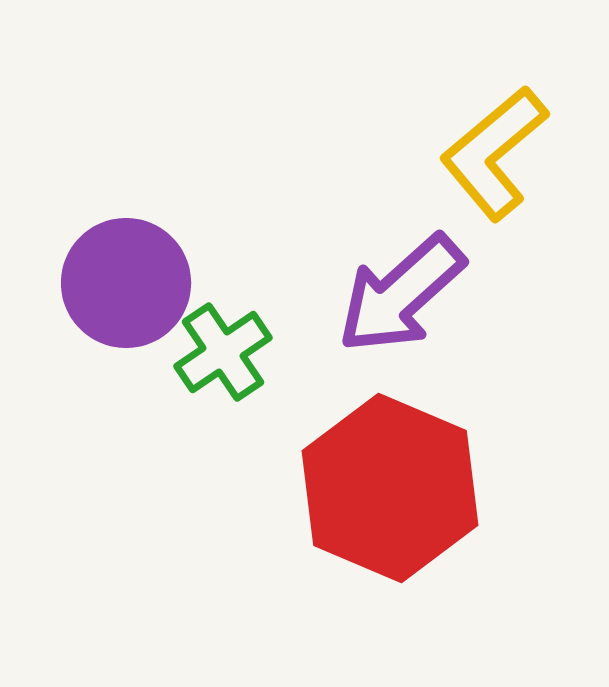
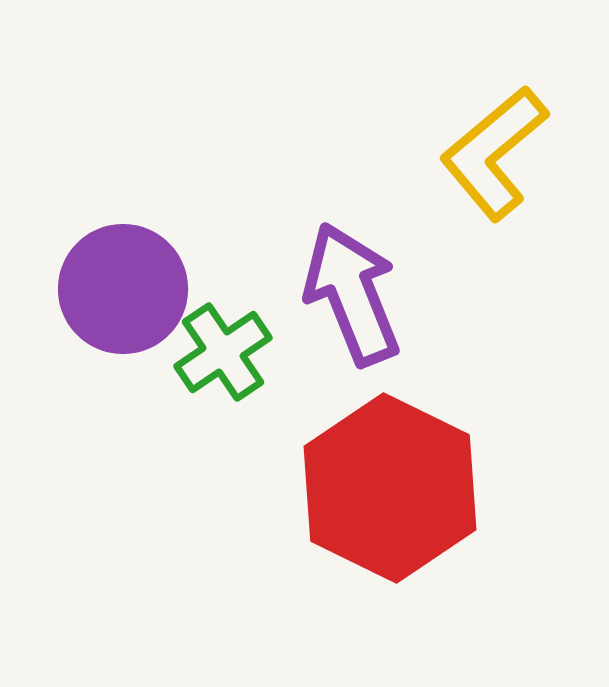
purple circle: moved 3 px left, 6 px down
purple arrow: moved 49 px left; rotated 110 degrees clockwise
red hexagon: rotated 3 degrees clockwise
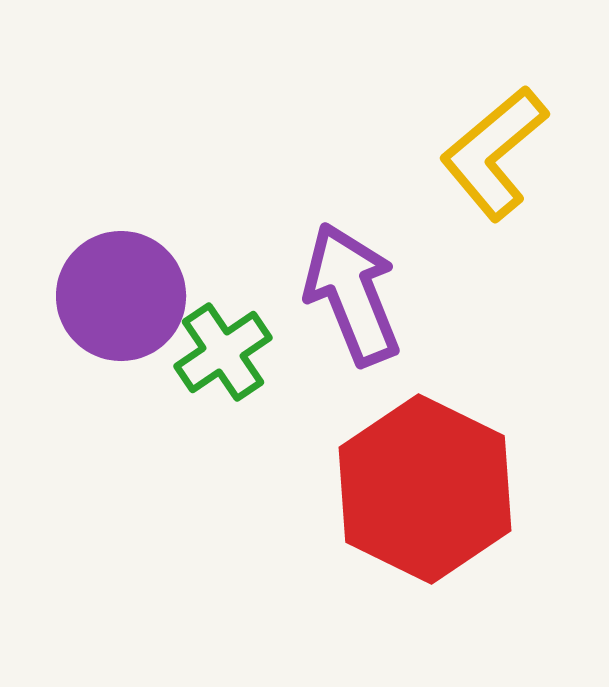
purple circle: moved 2 px left, 7 px down
red hexagon: moved 35 px right, 1 px down
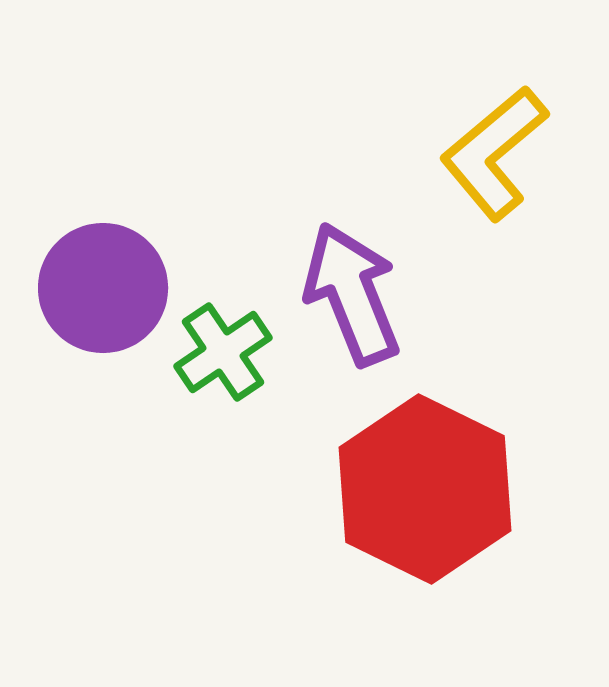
purple circle: moved 18 px left, 8 px up
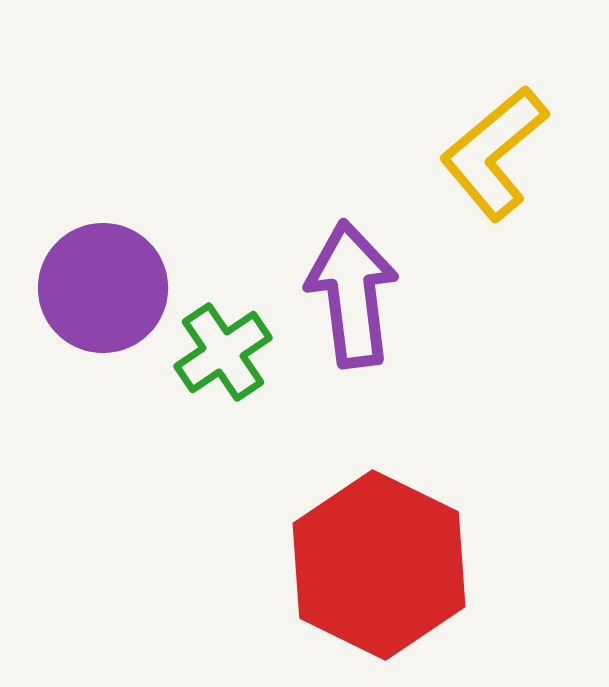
purple arrow: rotated 15 degrees clockwise
red hexagon: moved 46 px left, 76 px down
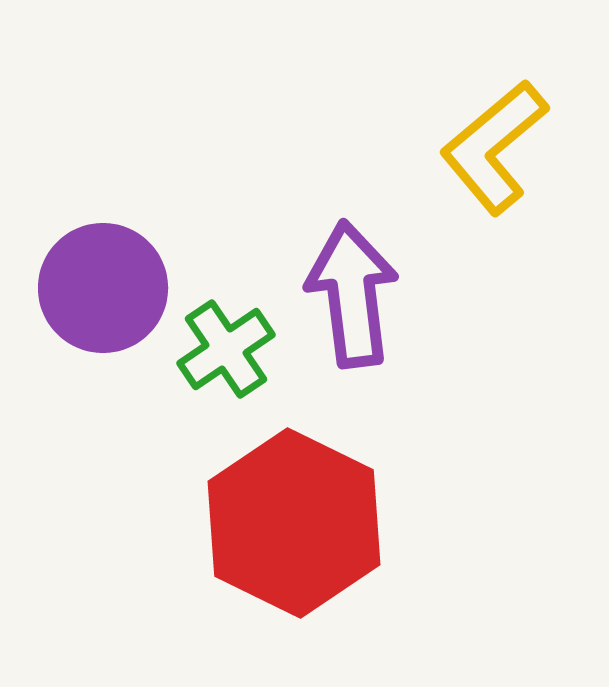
yellow L-shape: moved 6 px up
green cross: moved 3 px right, 3 px up
red hexagon: moved 85 px left, 42 px up
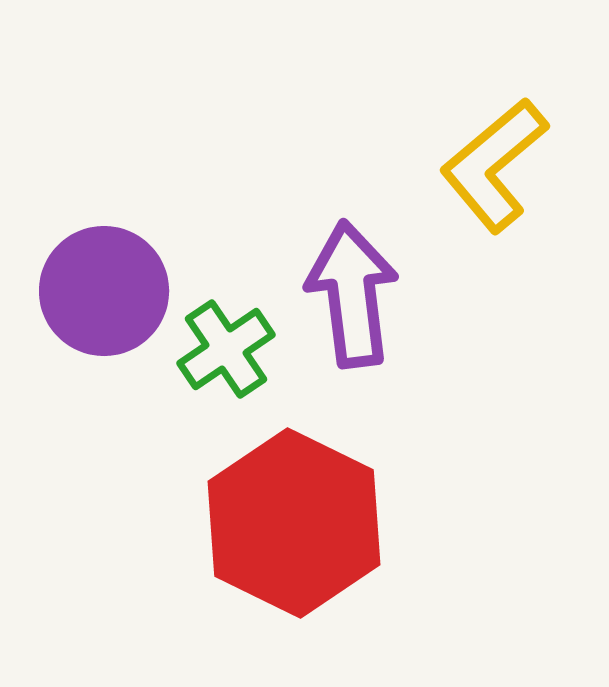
yellow L-shape: moved 18 px down
purple circle: moved 1 px right, 3 px down
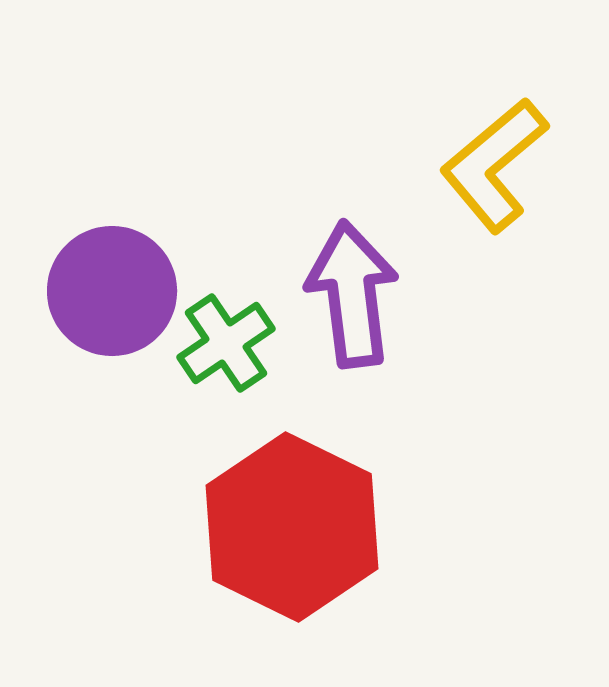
purple circle: moved 8 px right
green cross: moved 6 px up
red hexagon: moved 2 px left, 4 px down
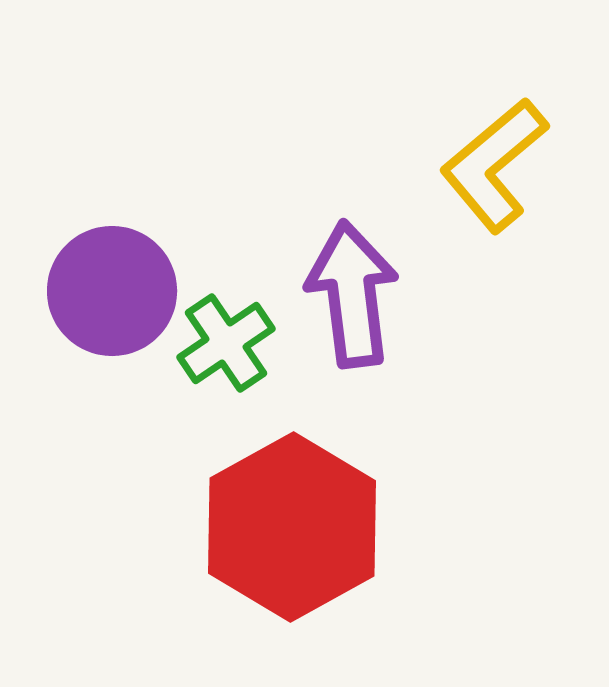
red hexagon: rotated 5 degrees clockwise
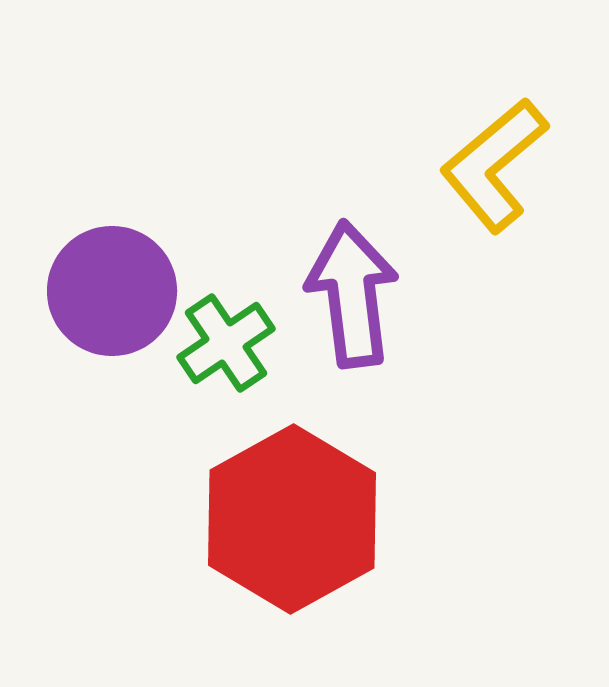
red hexagon: moved 8 px up
